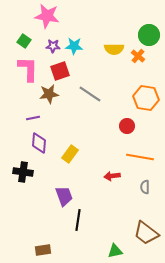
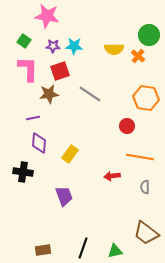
black line: moved 5 px right, 28 px down; rotated 10 degrees clockwise
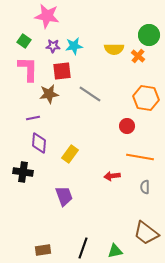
cyan star: rotated 12 degrees counterclockwise
red square: moved 2 px right; rotated 12 degrees clockwise
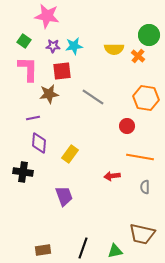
gray line: moved 3 px right, 3 px down
brown trapezoid: moved 4 px left, 1 px down; rotated 24 degrees counterclockwise
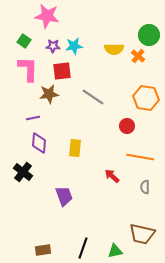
yellow rectangle: moved 5 px right, 6 px up; rotated 30 degrees counterclockwise
black cross: rotated 30 degrees clockwise
red arrow: rotated 49 degrees clockwise
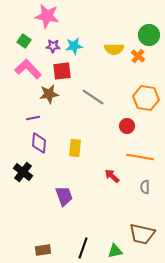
pink L-shape: rotated 44 degrees counterclockwise
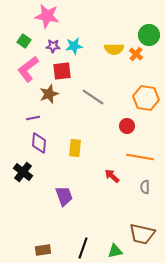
orange cross: moved 2 px left, 2 px up
pink L-shape: rotated 84 degrees counterclockwise
brown star: rotated 12 degrees counterclockwise
